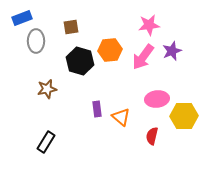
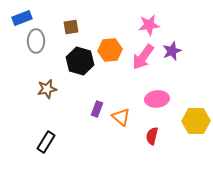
purple rectangle: rotated 28 degrees clockwise
yellow hexagon: moved 12 px right, 5 px down
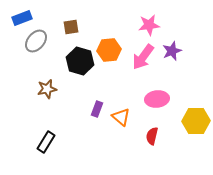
gray ellipse: rotated 40 degrees clockwise
orange hexagon: moved 1 px left
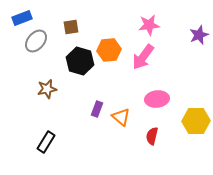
purple star: moved 27 px right, 16 px up
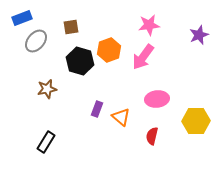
orange hexagon: rotated 15 degrees counterclockwise
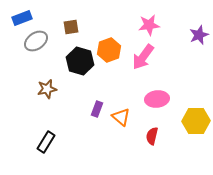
gray ellipse: rotated 15 degrees clockwise
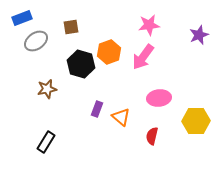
orange hexagon: moved 2 px down
black hexagon: moved 1 px right, 3 px down
pink ellipse: moved 2 px right, 1 px up
